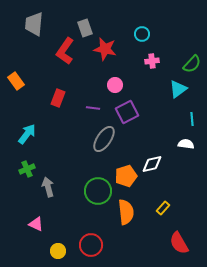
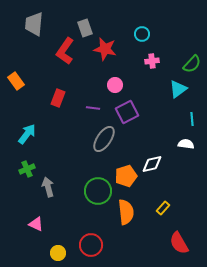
yellow circle: moved 2 px down
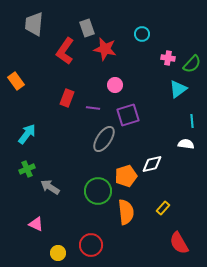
gray rectangle: moved 2 px right
pink cross: moved 16 px right, 3 px up; rotated 16 degrees clockwise
red rectangle: moved 9 px right
purple square: moved 1 px right, 3 px down; rotated 10 degrees clockwise
cyan line: moved 2 px down
gray arrow: moved 2 px right; rotated 42 degrees counterclockwise
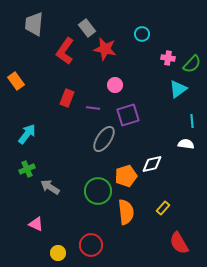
gray rectangle: rotated 18 degrees counterclockwise
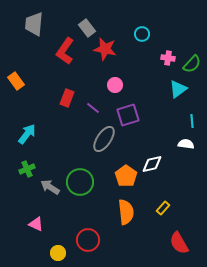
purple line: rotated 32 degrees clockwise
orange pentagon: rotated 20 degrees counterclockwise
green circle: moved 18 px left, 9 px up
red circle: moved 3 px left, 5 px up
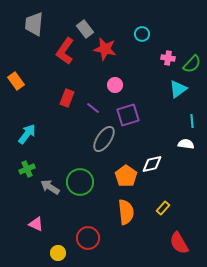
gray rectangle: moved 2 px left, 1 px down
red circle: moved 2 px up
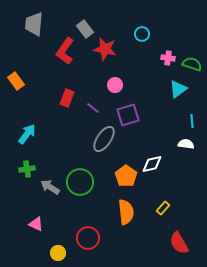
green semicircle: rotated 114 degrees counterclockwise
green cross: rotated 14 degrees clockwise
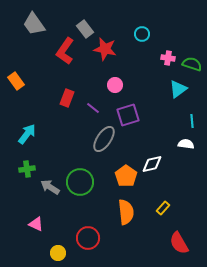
gray trapezoid: rotated 40 degrees counterclockwise
